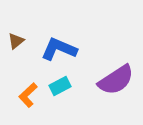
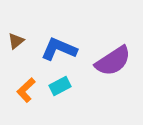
purple semicircle: moved 3 px left, 19 px up
orange L-shape: moved 2 px left, 5 px up
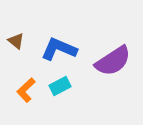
brown triangle: rotated 42 degrees counterclockwise
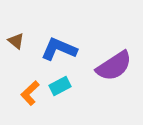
purple semicircle: moved 1 px right, 5 px down
orange L-shape: moved 4 px right, 3 px down
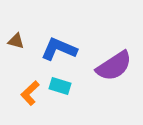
brown triangle: rotated 24 degrees counterclockwise
cyan rectangle: rotated 45 degrees clockwise
